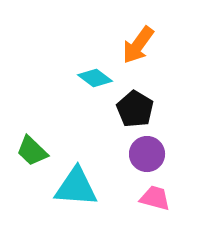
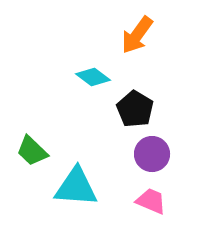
orange arrow: moved 1 px left, 10 px up
cyan diamond: moved 2 px left, 1 px up
purple circle: moved 5 px right
pink trapezoid: moved 4 px left, 3 px down; rotated 8 degrees clockwise
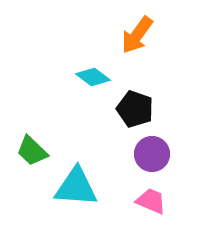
black pentagon: rotated 12 degrees counterclockwise
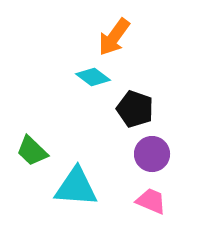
orange arrow: moved 23 px left, 2 px down
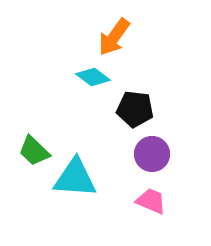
black pentagon: rotated 12 degrees counterclockwise
green trapezoid: moved 2 px right
cyan triangle: moved 1 px left, 9 px up
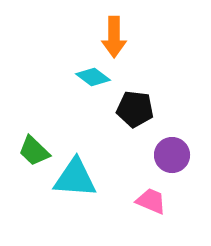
orange arrow: rotated 36 degrees counterclockwise
purple circle: moved 20 px right, 1 px down
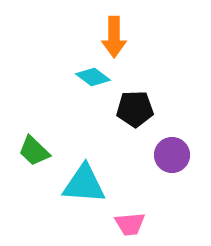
black pentagon: rotated 9 degrees counterclockwise
cyan triangle: moved 9 px right, 6 px down
pink trapezoid: moved 21 px left, 23 px down; rotated 152 degrees clockwise
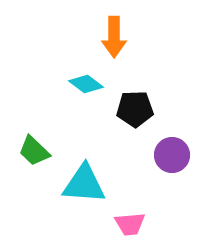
cyan diamond: moved 7 px left, 7 px down
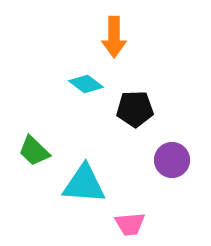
purple circle: moved 5 px down
